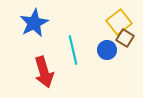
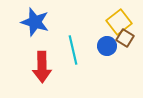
blue star: moved 1 px right, 1 px up; rotated 28 degrees counterclockwise
blue circle: moved 4 px up
red arrow: moved 2 px left, 5 px up; rotated 16 degrees clockwise
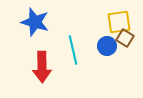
yellow square: rotated 30 degrees clockwise
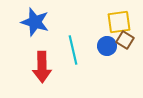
brown square: moved 2 px down
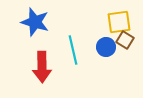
blue circle: moved 1 px left, 1 px down
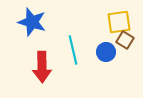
blue star: moved 3 px left
blue circle: moved 5 px down
